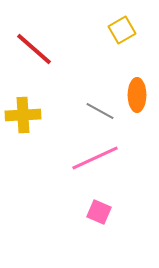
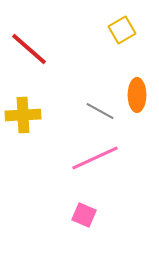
red line: moved 5 px left
pink square: moved 15 px left, 3 px down
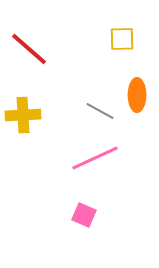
yellow square: moved 9 px down; rotated 28 degrees clockwise
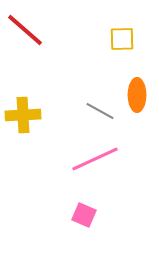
red line: moved 4 px left, 19 px up
pink line: moved 1 px down
